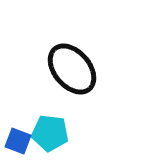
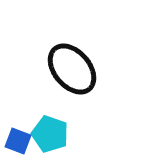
cyan pentagon: moved 1 px down; rotated 12 degrees clockwise
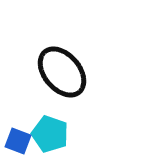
black ellipse: moved 10 px left, 3 px down
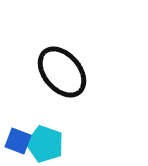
cyan pentagon: moved 5 px left, 10 px down
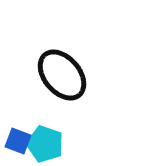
black ellipse: moved 3 px down
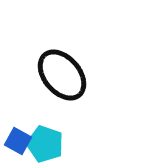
blue square: rotated 8 degrees clockwise
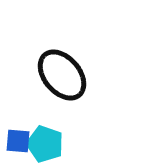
blue square: rotated 24 degrees counterclockwise
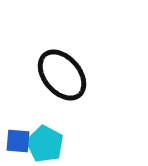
cyan pentagon: rotated 9 degrees clockwise
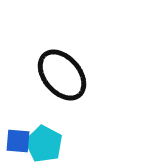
cyan pentagon: moved 1 px left
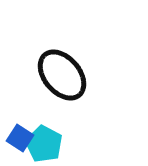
blue square: moved 2 px right, 3 px up; rotated 28 degrees clockwise
